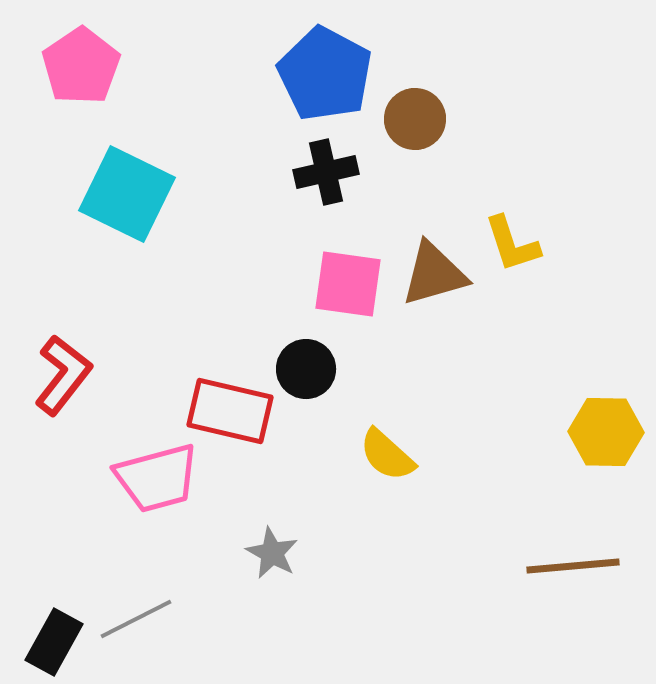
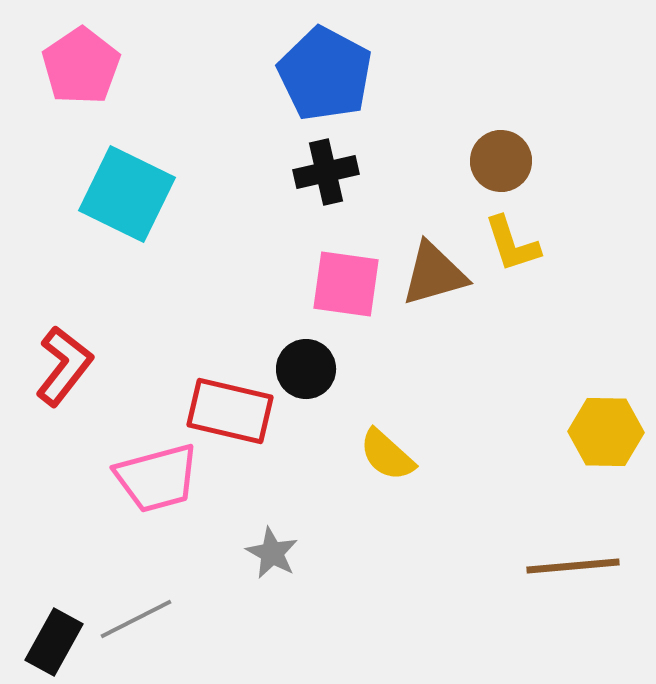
brown circle: moved 86 px right, 42 px down
pink square: moved 2 px left
red L-shape: moved 1 px right, 9 px up
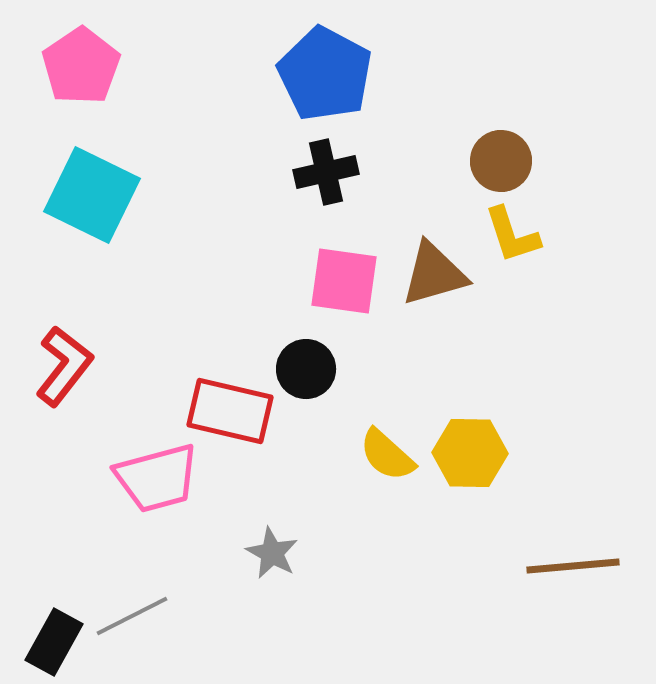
cyan square: moved 35 px left, 1 px down
yellow L-shape: moved 9 px up
pink square: moved 2 px left, 3 px up
yellow hexagon: moved 136 px left, 21 px down
gray line: moved 4 px left, 3 px up
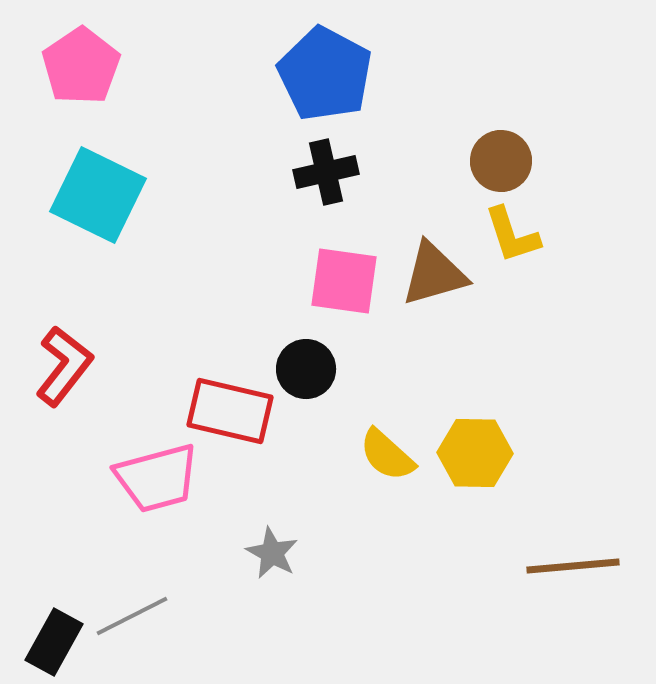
cyan square: moved 6 px right
yellow hexagon: moved 5 px right
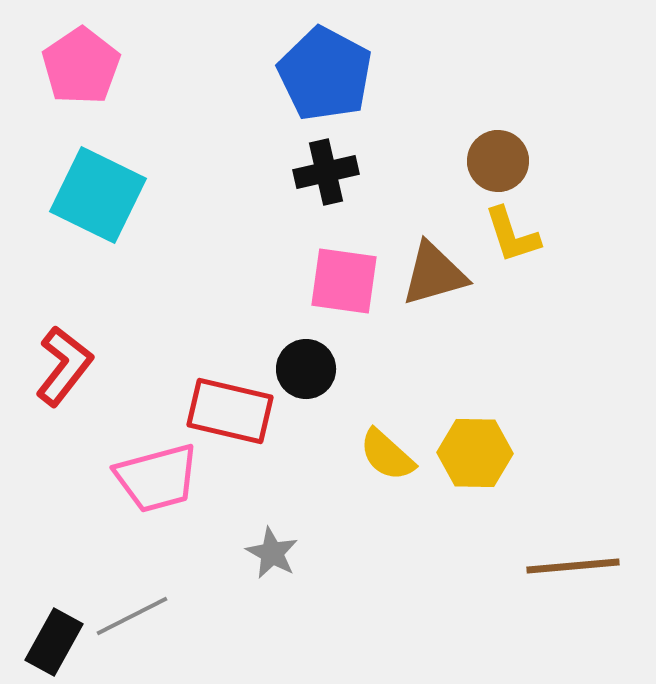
brown circle: moved 3 px left
